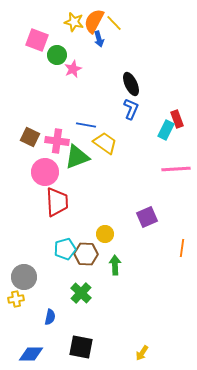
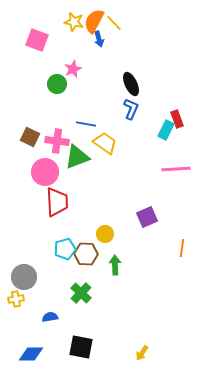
green circle: moved 29 px down
blue line: moved 1 px up
blue semicircle: rotated 112 degrees counterclockwise
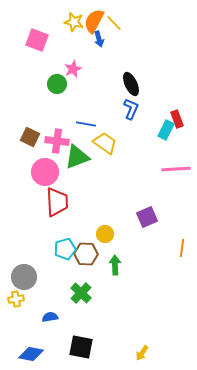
blue diamond: rotated 10 degrees clockwise
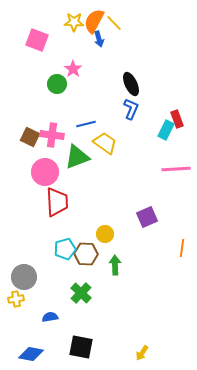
yellow star: rotated 12 degrees counterclockwise
pink star: rotated 12 degrees counterclockwise
blue line: rotated 24 degrees counterclockwise
pink cross: moved 5 px left, 6 px up
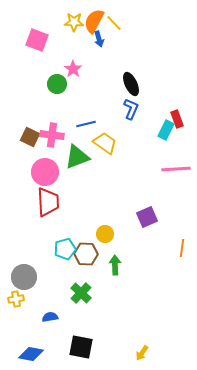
red trapezoid: moved 9 px left
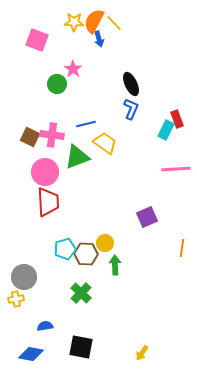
yellow circle: moved 9 px down
blue semicircle: moved 5 px left, 9 px down
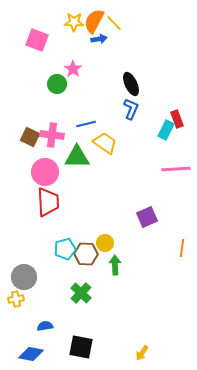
blue arrow: rotated 84 degrees counterclockwise
green triangle: rotated 20 degrees clockwise
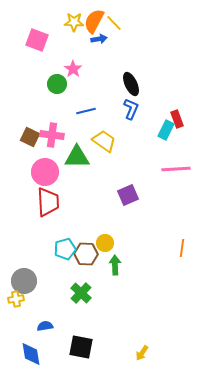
blue line: moved 13 px up
yellow trapezoid: moved 1 px left, 2 px up
purple square: moved 19 px left, 22 px up
gray circle: moved 4 px down
blue diamond: rotated 70 degrees clockwise
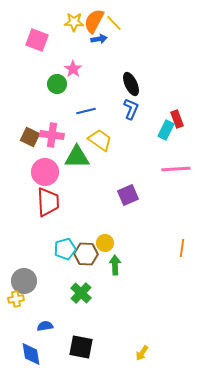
yellow trapezoid: moved 4 px left, 1 px up
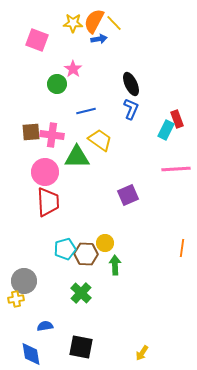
yellow star: moved 1 px left, 1 px down
brown square: moved 1 px right, 5 px up; rotated 30 degrees counterclockwise
